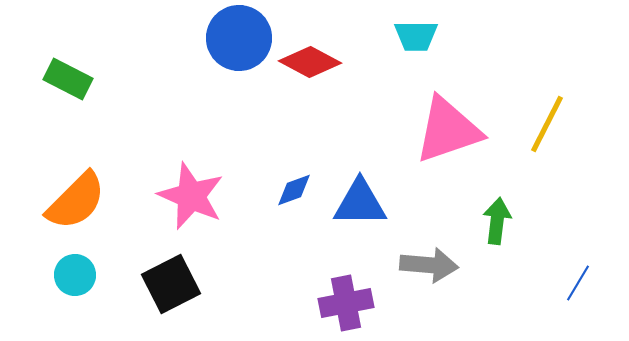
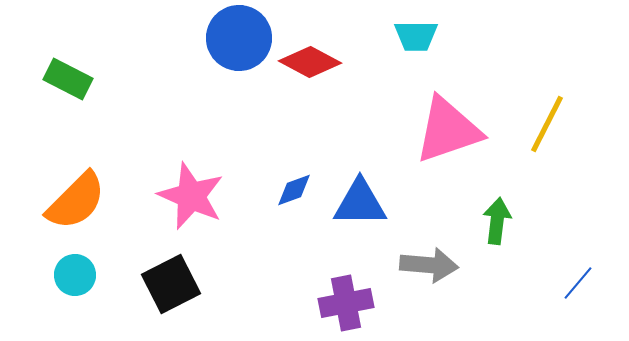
blue line: rotated 9 degrees clockwise
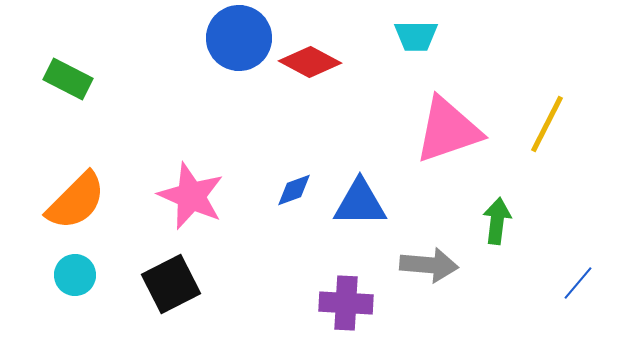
purple cross: rotated 14 degrees clockwise
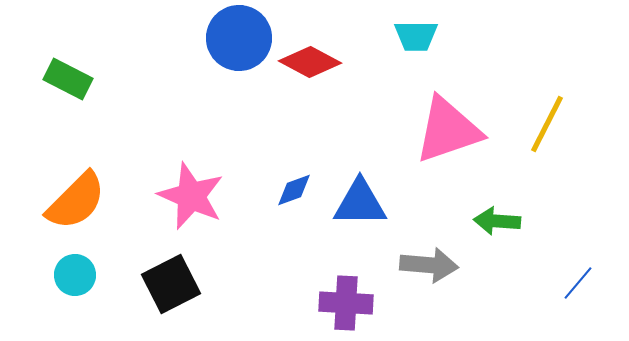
green arrow: rotated 93 degrees counterclockwise
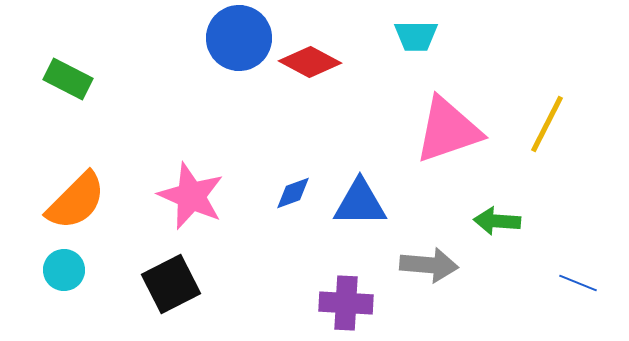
blue diamond: moved 1 px left, 3 px down
cyan circle: moved 11 px left, 5 px up
blue line: rotated 72 degrees clockwise
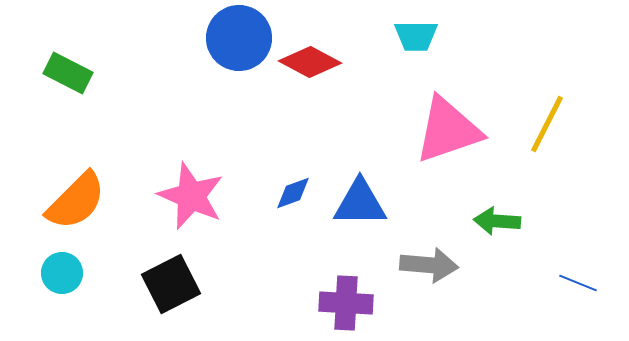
green rectangle: moved 6 px up
cyan circle: moved 2 px left, 3 px down
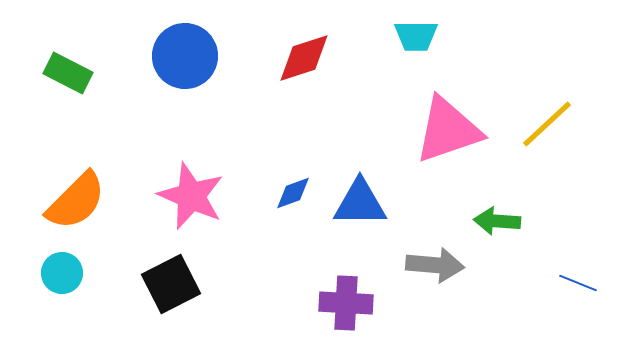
blue circle: moved 54 px left, 18 px down
red diamond: moved 6 px left, 4 px up; rotated 46 degrees counterclockwise
yellow line: rotated 20 degrees clockwise
gray arrow: moved 6 px right
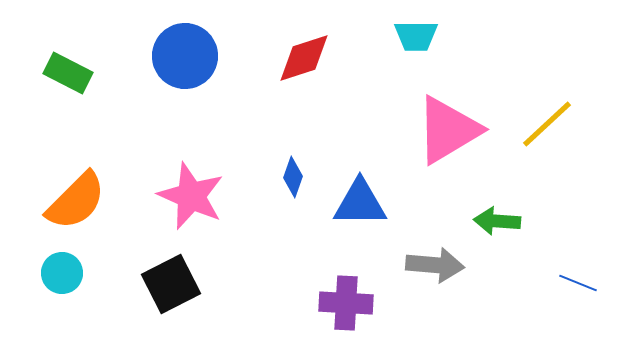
pink triangle: rotated 12 degrees counterclockwise
blue diamond: moved 16 px up; rotated 51 degrees counterclockwise
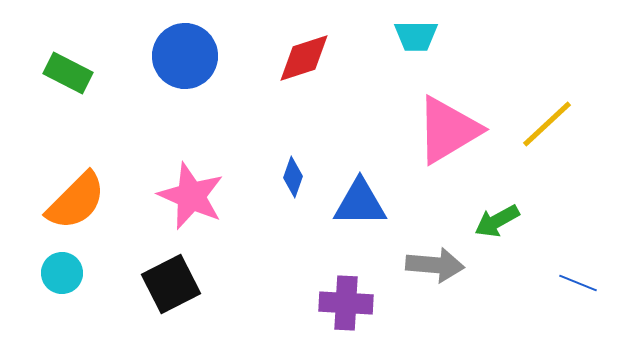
green arrow: rotated 33 degrees counterclockwise
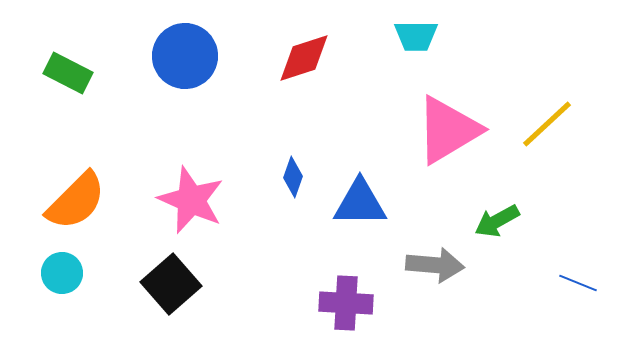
pink star: moved 4 px down
black square: rotated 14 degrees counterclockwise
